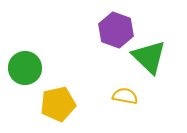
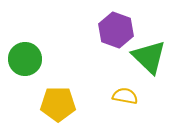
green circle: moved 9 px up
yellow pentagon: rotated 12 degrees clockwise
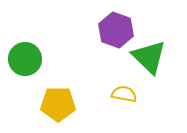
yellow semicircle: moved 1 px left, 2 px up
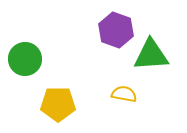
green triangle: moved 2 px right, 2 px up; rotated 48 degrees counterclockwise
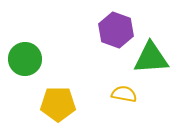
green triangle: moved 3 px down
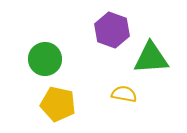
purple hexagon: moved 4 px left
green circle: moved 20 px right
yellow pentagon: rotated 12 degrees clockwise
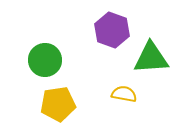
green circle: moved 1 px down
yellow pentagon: rotated 20 degrees counterclockwise
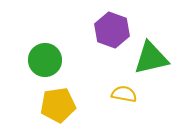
green triangle: rotated 9 degrees counterclockwise
yellow pentagon: moved 1 px down
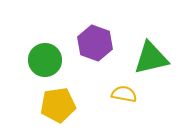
purple hexagon: moved 17 px left, 13 px down
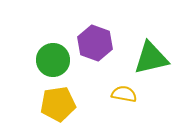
green circle: moved 8 px right
yellow pentagon: moved 1 px up
